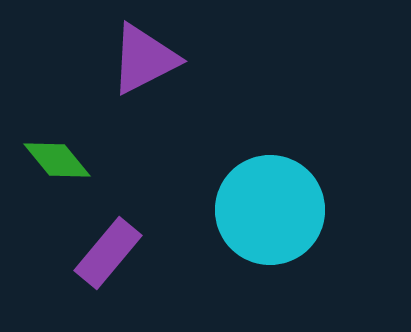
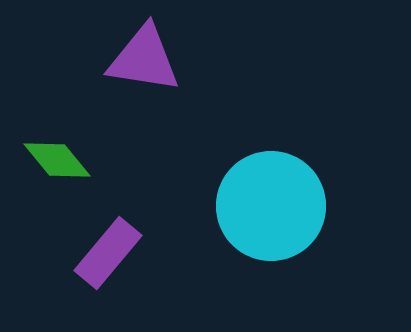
purple triangle: rotated 36 degrees clockwise
cyan circle: moved 1 px right, 4 px up
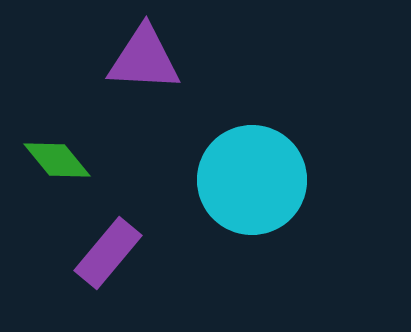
purple triangle: rotated 6 degrees counterclockwise
cyan circle: moved 19 px left, 26 px up
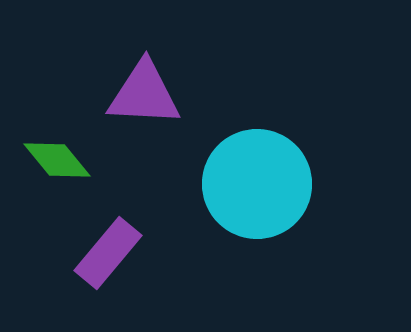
purple triangle: moved 35 px down
cyan circle: moved 5 px right, 4 px down
